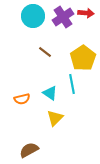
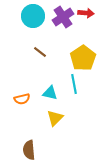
brown line: moved 5 px left
cyan line: moved 2 px right
cyan triangle: rotated 21 degrees counterclockwise
brown semicircle: rotated 66 degrees counterclockwise
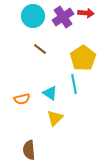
brown line: moved 3 px up
cyan triangle: rotated 21 degrees clockwise
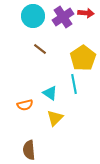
orange semicircle: moved 3 px right, 6 px down
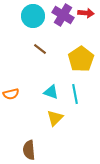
purple cross: moved 2 px up; rotated 25 degrees counterclockwise
yellow pentagon: moved 2 px left, 1 px down
cyan line: moved 1 px right, 10 px down
cyan triangle: moved 1 px right, 1 px up; rotated 14 degrees counterclockwise
orange semicircle: moved 14 px left, 11 px up
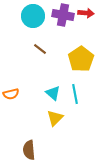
purple cross: rotated 20 degrees counterclockwise
cyan triangle: moved 2 px right, 1 px down; rotated 21 degrees clockwise
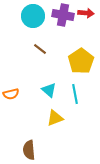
yellow pentagon: moved 2 px down
cyan triangle: moved 4 px left, 3 px up
yellow triangle: rotated 24 degrees clockwise
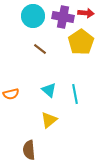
purple cross: moved 2 px down
yellow pentagon: moved 19 px up
yellow triangle: moved 6 px left, 2 px down; rotated 18 degrees counterclockwise
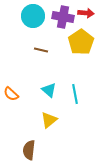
brown line: moved 1 px right, 1 px down; rotated 24 degrees counterclockwise
orange semicircle: rotated 56 degrees clockwise
brown semicircle: rotated 12 degrees clockwise
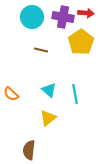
cyan circle: moved 1 px left, 1 px down
yellow triangle: moved 1 px left, 2 px up
